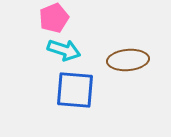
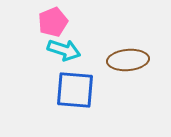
pink pentagon: moved 1 px left, 4 px down
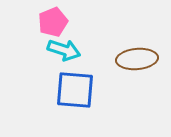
brown ellipse: moved 9 px right, 1 px up
